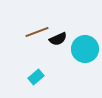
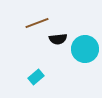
brown line: moved 9 px up
black semicircle: rotated 18 degrees clockwise
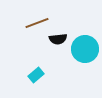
cyan rectangle: moved 2 px up
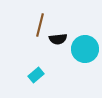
brown line: moved 3 px right, 2 px down; rotated 55 degrees counterclockwise
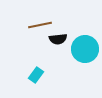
brown line: rotated 65 degrees clockwise
cyan rectangle: rotated 14 degrees counterclockwise
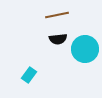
brown line: moved 17 px right, 10 px up
cyan rectangle: moved 7 px left
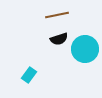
black semicircle: moved 1 px right; rotated 12 degrees counterclockwise
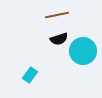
cyan circle: moved 2 px left, 2 px down
cyan rectangle: moved 1 px right
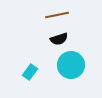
cyan circle: moved 12 px left, 14 px down
cyan rectangle: moved 3 px up
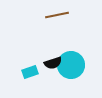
black semicircle: moved 6 px left, 24 px down
cyan rectangle: rotated 35 degrees clockwise
